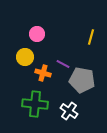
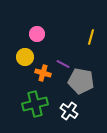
gray pentagon: moved 1 px left, 1 px down
green cross: rotated 20 degrees counterclockwise
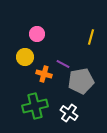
orange cross: moved 1 px right, 1 px down
gray pentagon: rotated 20 degrees counterclockwise
green cross: moved 2 px down
white cross: moved 2 px down
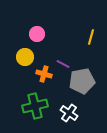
gray pentagon: moved 1 px right
